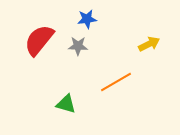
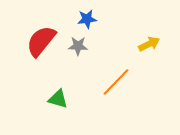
red semicircle: moved 2 px right, 1 px down
orange line: rotated 16 degrees counterclockwise
green triangle: moved 8 px left, 5 px up
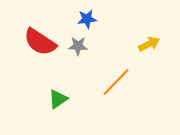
red semicircle: moved 1 px left, 1 px down; rotated 96 degrees counterclockwise
green triangle: rotated 50 degrees counterclockwise
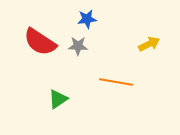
orange line: rotated 56 degrees clockwise
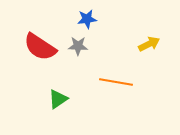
red semicircle: moved 5 px down
